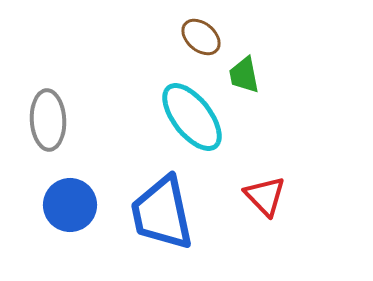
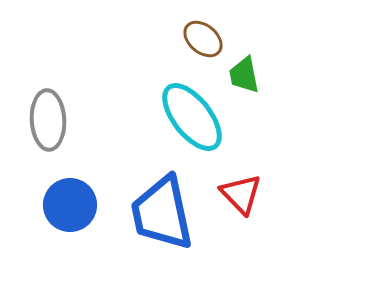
brown ellipse: moved 2 px right, 2 px down
red triangle: moved 24 px left, 2 px up
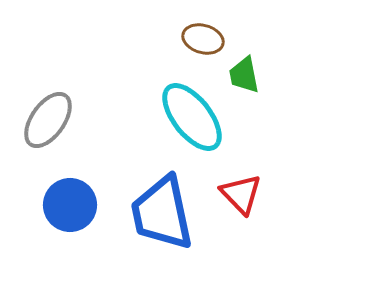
brown ellipse: rotated 24 degrees counterclockwise
gray ellipse: rotated 38 degrees clockwise
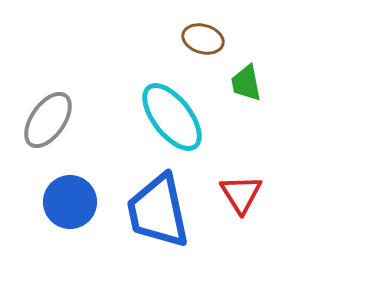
green trapezoid: moved 2 px right, 8 px down
cyan ellipse: moved 20 px left
red triangle: rotated 12 degrees clockwise
blue circle: moved 3 px up
blue trapezoid: moved 4 px left, 2 px up
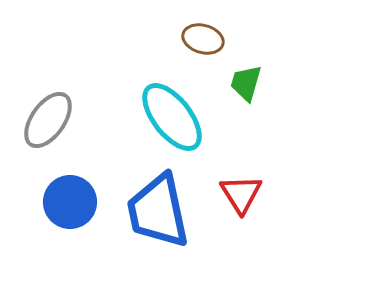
green trapezoid: rotated 27 degrees clockwise
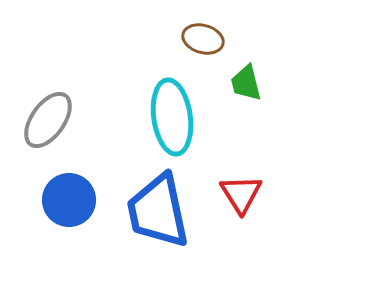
green trapezoid: rotated 30 degrees counterclockwise
cyan ellipse: rotated 30 degrees clockwise
blue circle: moved 1 px left, 2 px up
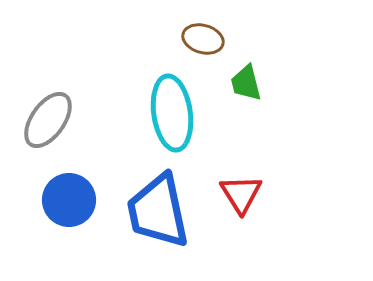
cyan ellipse: moved 4 px up
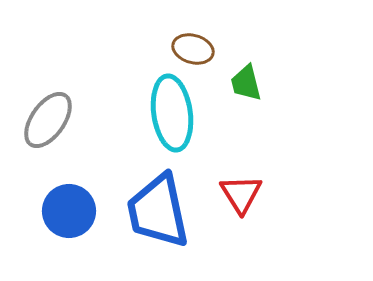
brown ellipse: moved 10 px left, 10 px down
blue circle: moved 11 px down
